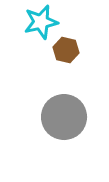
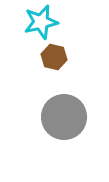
brown hexagon: moved 12 px left, 7 px down
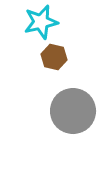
gray circle: moved 9 px right, 6 px up
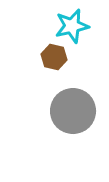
cyan star: moved 31 px right, 4 px down
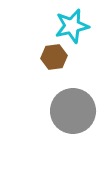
brown hexagon: rotated 20 degrees counterclockwise
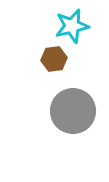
brown hexagon: moved 2 px down
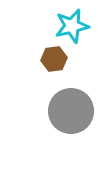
gray circle: moved 2 px left
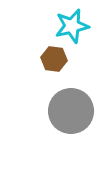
brown hexagon: rotated 15 degrees clockwise
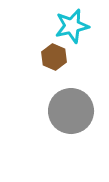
brown hexagon: moved 2 px up; rotated 15 degrees clockwise
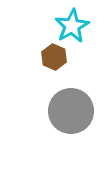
cyan star: rotated 16 degrees counterclockwise
